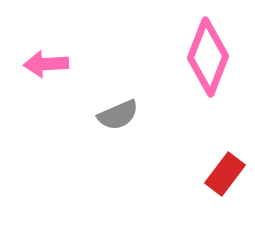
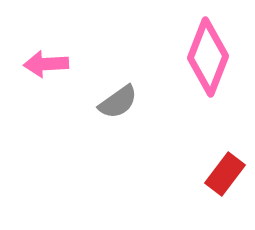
gray semicircle: moved 13 px up; rotated 12 degrees counterclockwise
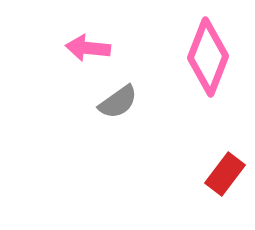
pink arrow: moved 42 px right, 16 px up; rotated 9 degrees clockwise
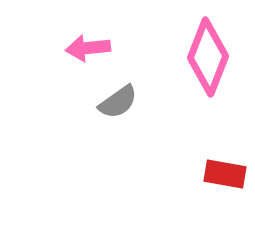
pink arrow: rotated 12 degrees counterclockwise
red rectangle: rotated 63 degrees clockwise
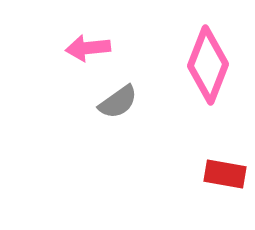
pink diamond: moved 8 px down
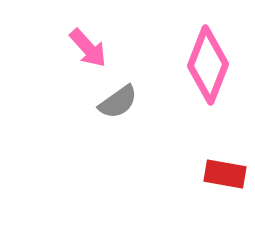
pink arrow: rotated 126 degrees counterclockwise
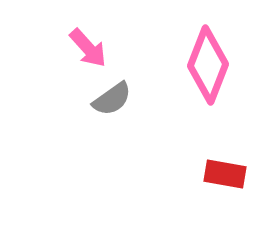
gray semicircle: moved 6 px left, 3 px up
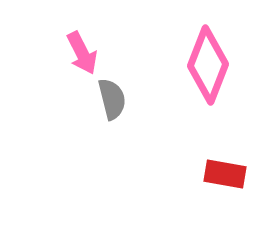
pink arrow: moved 6 px left, 5 px down; rotated 15 degrees clockwise
gray semicircle: rotated 69 degrees counterclockwise
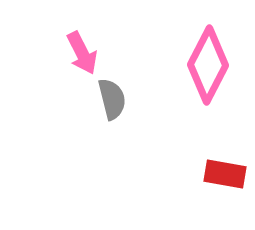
pink diamond: rotated 6 degrees clockwise
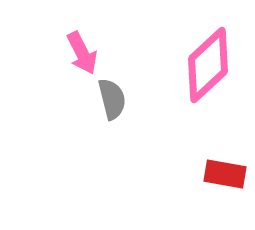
pink diamond: rotated 20 degrees clockwise
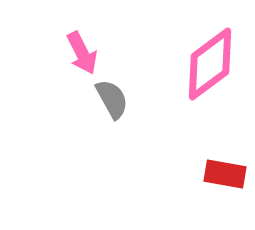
pink diamond: moved 2 px right, 1 px up; rotated 6 degrees clockwise
gray semicircle: rotated 15 degrees counterclockwise
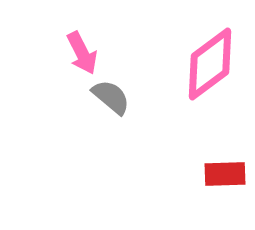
gray semicircle: moved 1 px left, 2 px up; rotated 21 degrees counterclockwise
red rectangle: rotated 12 degrees counterclockwise
